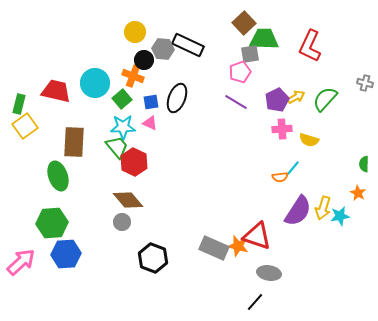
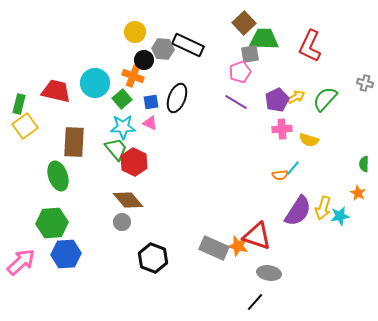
green trapezoid at (117, 147): moved 1 px left, 2 px down
orange semicircle at (280, 177): moved 2 px up
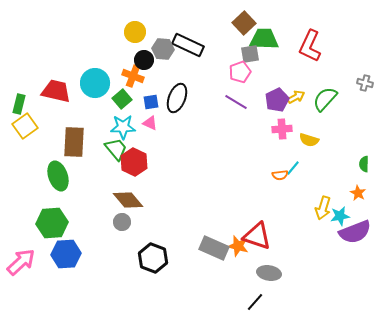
purple semicircle at (298, 211): moved 57 px right, 21 px down; rotated 36 degrees clockwise
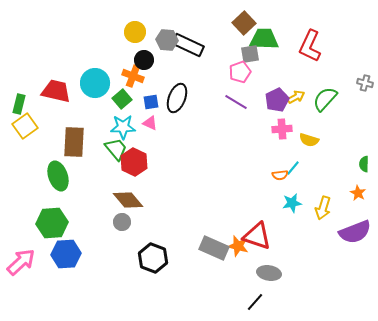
gray hexagon at (163, 49): moved 4 px right, 9 px up
cyan star at (340, 216): moved 48 px left, 13 px up
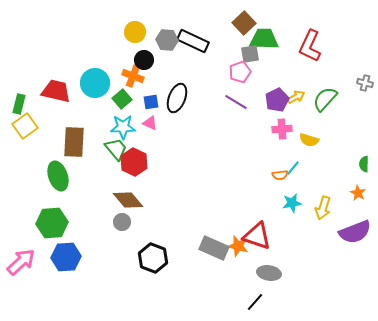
black rectangle at (188, 45): moved 5 px right, 4 px up
blue hexagon at (66, 254): moved 3 px down
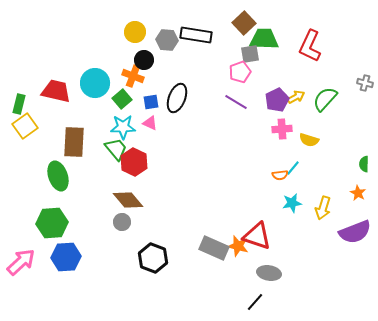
black rectangle at (193, 41): moved 3 px right, 6 px up; rotated 16 degrees counterclockwise
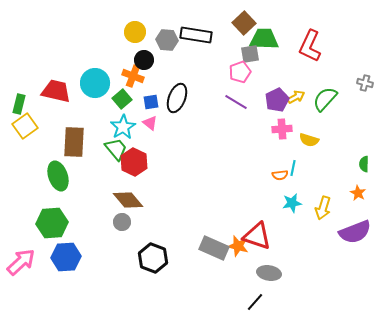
pink triangle at (150, 123): rotated 14 degrees clockwise
cyan star at (123, 127): rotated 30 degrees counterclockwise
cyan line at (293, 168): rotated 28 degrees counterclockwise
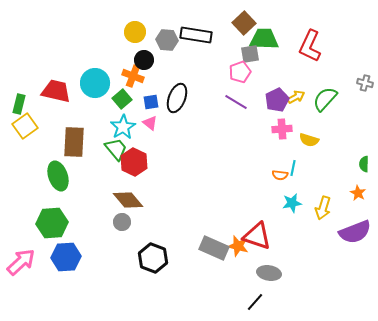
orange semicircle at (280, 175): rotated 14 degrees clockwise
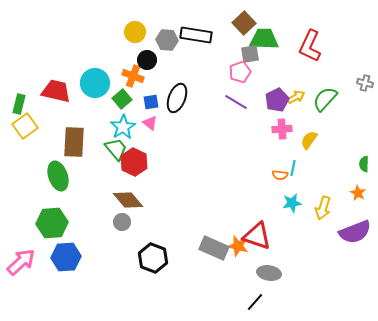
black circle at (144, 60): moved 3 px right
yellow semicircle at (309, 140): rotated 108 degrees clockwise
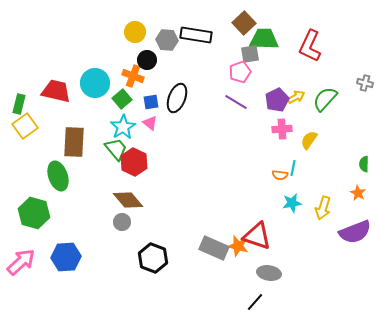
green hexagon at (52, 223): moved 18 px left, 10 px up; rotated 20 degrees clockwise
